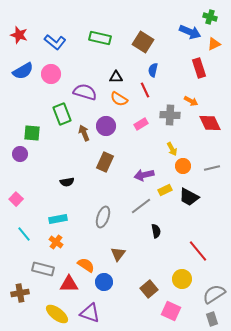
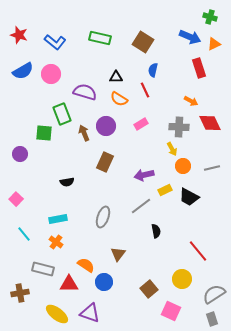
blue arrow at (190, 32): moved 5 px down
gray cross at (170, 115): moved 9 px right, 12 px down
green square at (32, 133): moved 12 px right
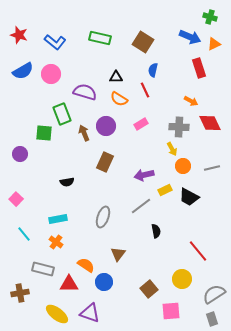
pink square at (171, 311): rotated 30 degrees counterclockwise
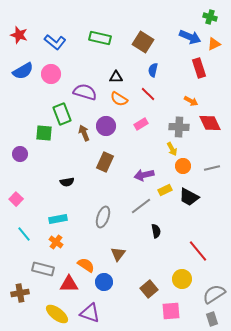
red line at (145, 90): moved 3 px right, 4 px down; rotated 21 degrees counterclockwise
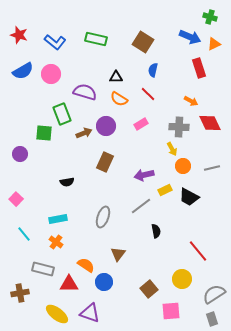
green rectangle at (100, 38): moved 4 px left, 1 px down
brown arrow at (84, 133): rotated 91 degrees clockwise
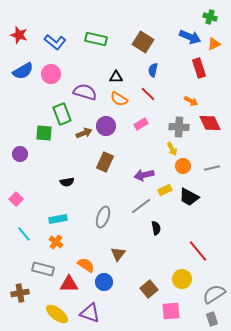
black semicircle at (156, 231): moved 3 px up
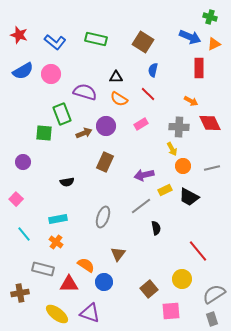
red rectangle at (199, 68): rotated 18 degrees clockwise
purple circle at (20, 154): moved 3 px right, 8 px down
